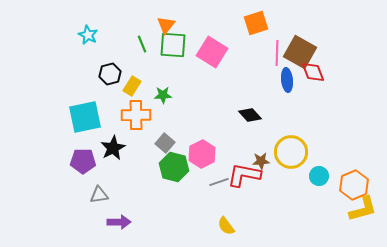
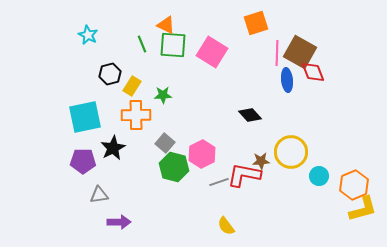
orange triangle: rotated 42 degrees counterclockwise
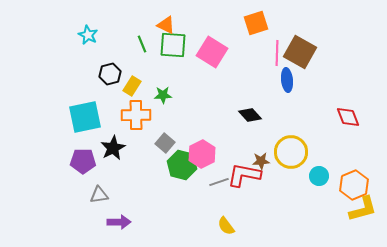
red diamond: moved 35 px right, 45 px down
green hexagon: moved 8 px right, 2 px up
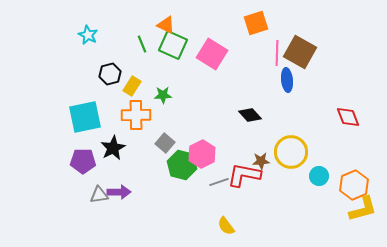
green square: rotated 20 degrees clockwise
pink square: moved 2 px down
purple arrow: moved 30 px up
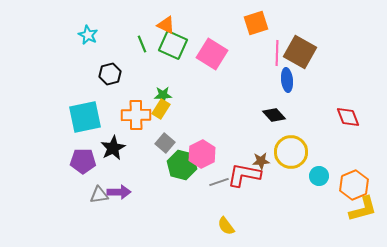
yellow rectangle: moved 29 px right, 23 px down
black diamond: moved 24 px right
